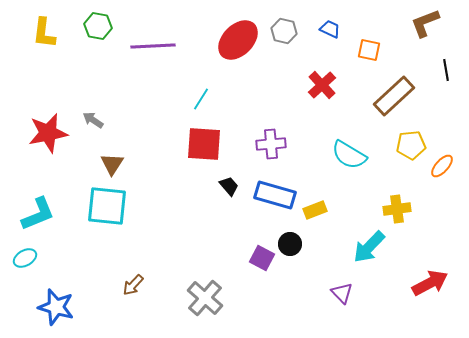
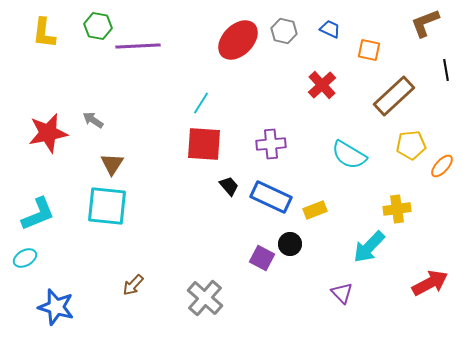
purple line: moved 15 px left
cyan line: moved 4 px down
blue rectangle: moved 4 px left, 2 px down; rotated 9 degrees clockwise
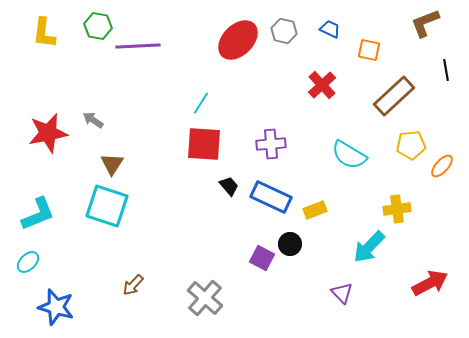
cyan square: rotated 12 degrees clockwise
cyan ellipse: moved 3 px right, 4 px down; rotated 15 degrees counterclockwise
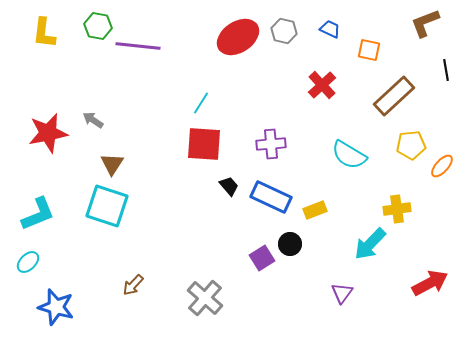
red ellipse: moved 3 px up; rotated 12 degrees clockwise
purple line: rotated 9 degrees clockwise
cyan arrow: moved 1 px right, 3 px up
purple square: rotated 30 degrees clockwise
purple triangle: rotated 20 degrees clockwise
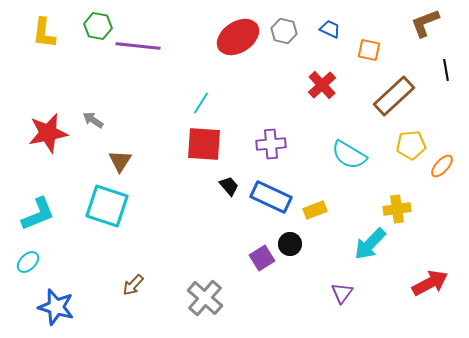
brown triangle: moved 8 px right, 3 px up
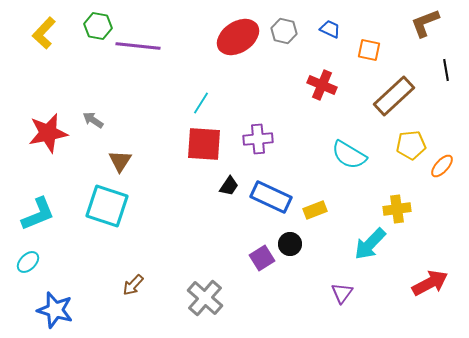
yellow L-shape: rotated 36 degrees clockwise
red cross: rotated 24 degrees counterclockwise
purple cross: moved 13 px left, 5 px up
black trapezoid: rotated 75 degrees clockwise
blue star: moved 1 px left, 3 px down
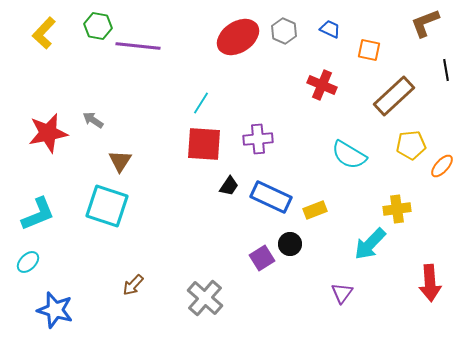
gray hexagon: rotated 10 degrees clockwise
red arrow: rotated 114 degrees clockwise
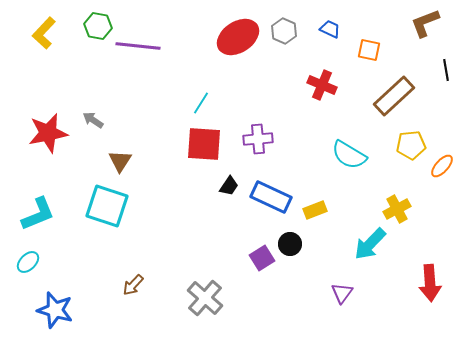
yellow cross: rotated 20 degrees counterclockwise
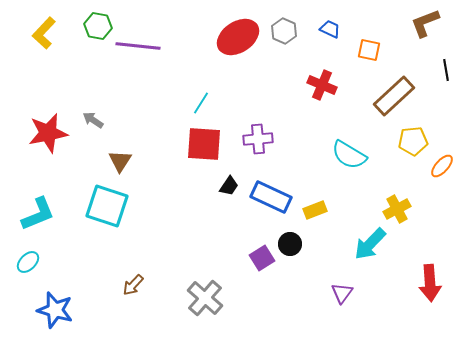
yellow pentagon: moved 2 px right, 4 px up
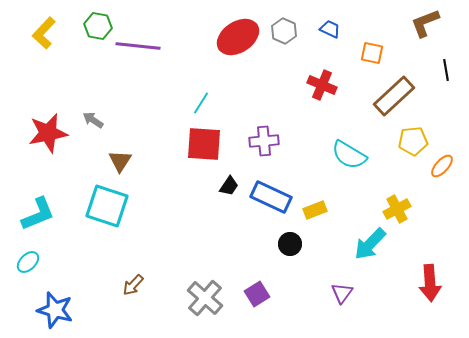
orange square: moved 3 px right, 3 px down
purple cross: moved 6 px right, 2 px down
purple square: moved 5 px left, 36 px down
